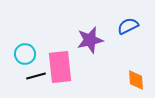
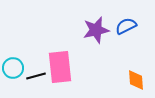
blue semicircle: moved 2 px left
purple star: moved 6 px right, 10 px up
cyan circle: moved 12 px left, 14 px down
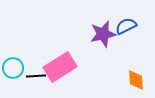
purple star: moved 7 px right, 4 px down
pink rectangle: rotated 64 degrees clockwise
black line: rotated 12 degrees clockwise
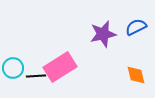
blue semicircle: moved 10 px right, 1 px down
orange diamond: moved 5 px up; rotated 10 degrees counterclockwise
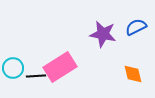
purple star: rotated 24 degrees clockwise
orange diamond: moved 3 px left, 1 px up
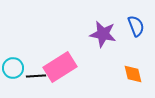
blue semicircle: moved 1 px up; rotated 95 degrees clockwise
